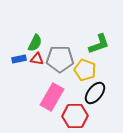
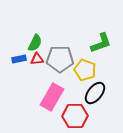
green L-shape: moved 2 px right, 1 px up
red triangle: rotated 16 degrees counterclockwise
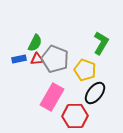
green L-shape: rotated 40 degrees counterclockwise
gray pentagon: moved 5 px left; rotated 20 degrees clockwise
